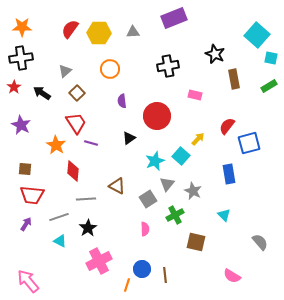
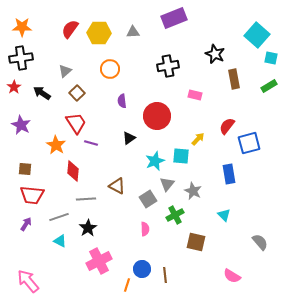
cyan square at (181, 156): rotated 36 degrees counterclockwise
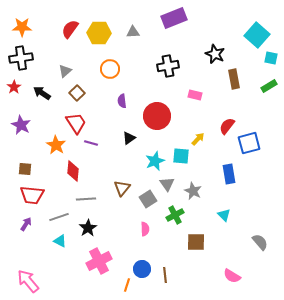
gray triangle at (167, 184): rotated 14 degrees counterclockwise
brown triangle at (117, 186): moved 5 px right, 2 px down; rotated 42 degrees clockwise
brown square at (196, 242): rotated 12 degrees counterclockwise
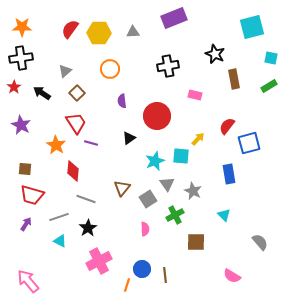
cyan square at (257, 35): moved 5 px left, 8 px up; rotated 35 degrees clockwise
red trapezoid at (32, 195): rotated 10 degrees clockwise
gray line at (86, 199): rotated 24 degrees clockwise
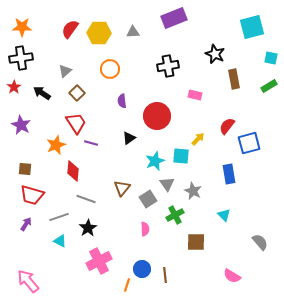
orange star at (56, 145): rotated 18 degrees clockwise
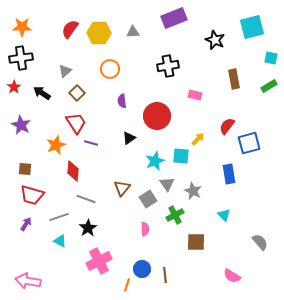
black star at (215, 54): moved 14 px up
pink arrow at (28, 281): rotated 40 degrees counterclockwise
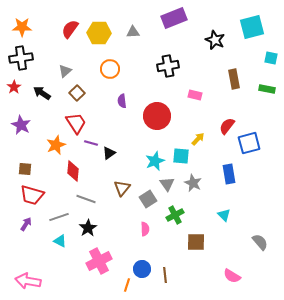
green rectangle at (269, 86): moved 2 px left, 3 px down; rotated 42 degrees clockwise
black triangle at (129, 138): moved 20 px left, 15 px down
gray star at (193, 191): moved 8 px up
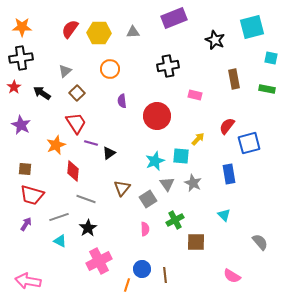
green cross at (175, 215): moved 5 px down
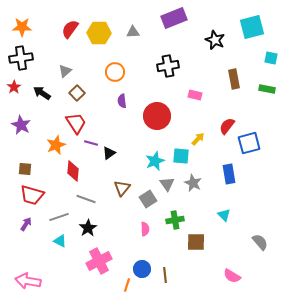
orange circle at (110, 69): moved 5 px right, 3 px down
green cross at (175, 220): rotated 18 degrees clockwise
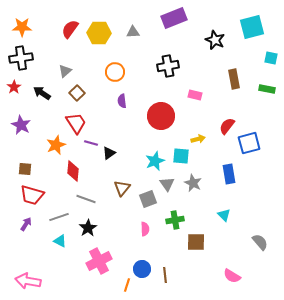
red circle at (157, 116): moved 4 px right
yellow arrow at (198, 139): rotated 32 degrees clockwise
gray square at (148, 199): rotated 12 degrees clockwise
